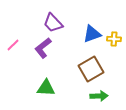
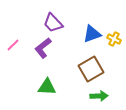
yellow cross: rotated 24 degrees clockwise
green triangle: moved 1 px right, 1 px up
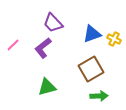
green triangle: rotated 18 degrees counterclockwise
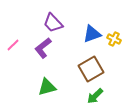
green arrow: moved 4 px left; rotated 138 degrees clockwise
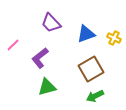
purple trapezoid: moved 2 px left
blue triangle: moved 6 px left
yellow cross: moved 1 px up
purple L-shape: moved 3 px left, 10 px down
green arrow: rotated 18 degrees clockwise
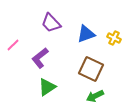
brown square: rotated 35 degrees counterclockwise
green triangle: rotated 18 degrees counterclockwise
